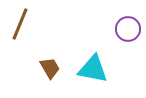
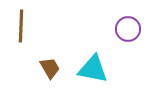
brown line: moved 1 px right, 2 px down; rotated 20 degrees counterclockwise
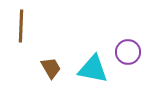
purple circle: moved 23 px down
brown trapezoid: moved 1 px right
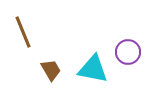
brown line: moved 2 px right, 6 px down; rotated 24 degrees counterclockwise
brown trapezoid: moved 2 px down
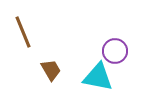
purple circle: moved 13 px left, 1 px up
cyan triangle: moved 5 px right, 8 px down
